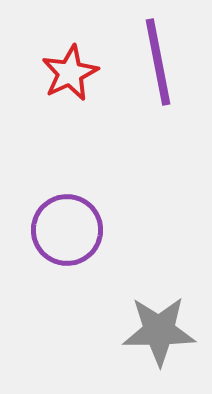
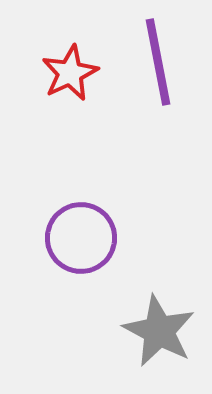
purple circle: moved 14 px right, 8 px down
gray star: rotated 28 degrees clockwise
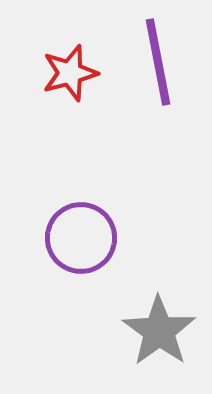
red star: rotated 10 degrees clockwise
gray star: rotated 8 degrees clockwise
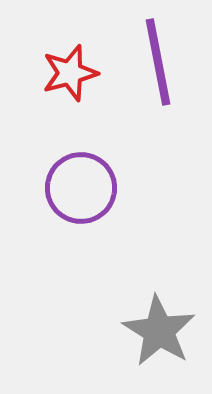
purple circle: moved 50 px up
gray star: rotated 4 degrees counterclockwise
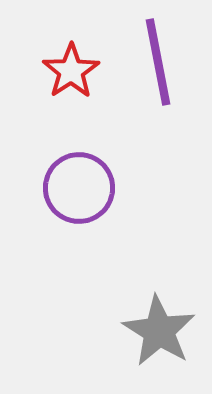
red star: moved 1 px right, 2 px up; rotated 18 degrees counterclockwise
purple circle: moved 2 px left
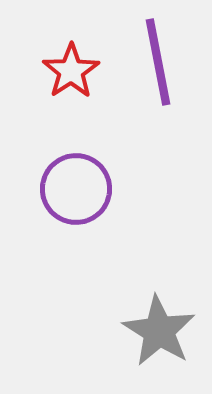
purple circle: moved 3 px left, 1 px down
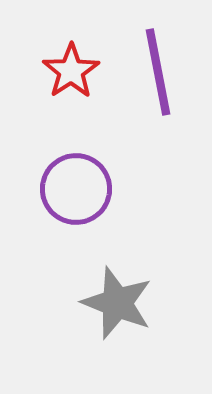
purple line: moved 10 px down
gray star: moved 42 px left, 28 px up; rotated 10 degrees counterclockwise
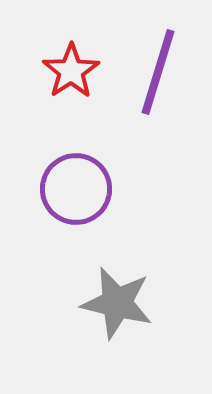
purple line: rotated 28 degrees clockwise
gray star: rotated 8 degrees counterclockwise
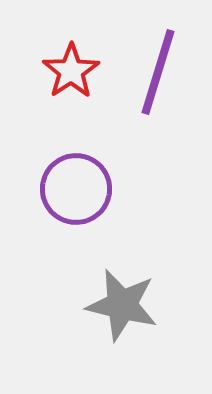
gray star: moved 5 px right, 2 px down
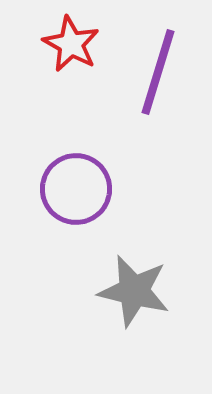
red star: moved 27 px up; rotated 10 degrees counterclockwise
gray star: moved 12 px right, 14 px up
